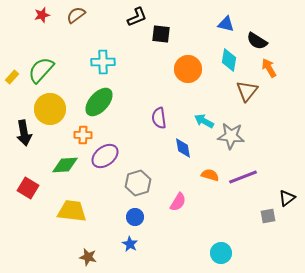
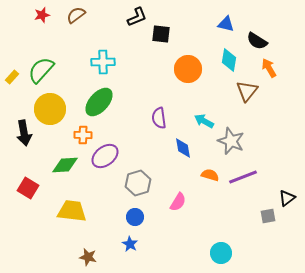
gray star: moved 5 px down; rotated 16 degrees clockwise
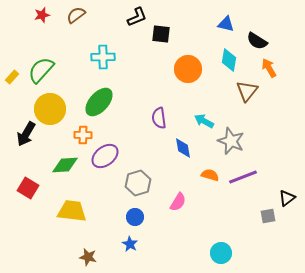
cyan cross: moved 5 px up
black arrow: moved 2 px right, 1 px down; rotated 40 degrees clockwise
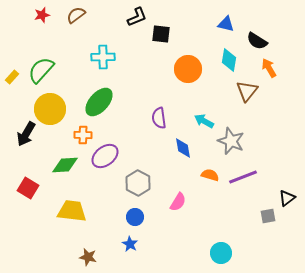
gray hexagon: rotated 15 degrees counterclockwise
